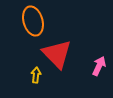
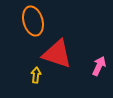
red triangle: rotated 28 degrees counterclockwise
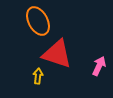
orange ellipse: moved 5 px right; rotated 12 degrees counterclockwise
yellow arrow: moved 2 px right, 1 px down
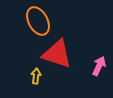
yellow arrow: moved 2 px left
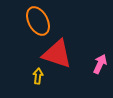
pink arrow: moved 1 px right, 2 px up
yellow arrow: moved 2 px right
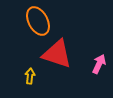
pink arrow: moved 1 px left
yellow arrow: moved 8 px left
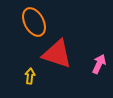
orange ellipse: moved 4 px left, 1 px down
